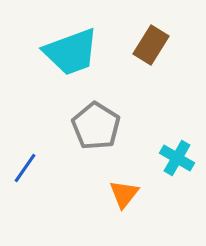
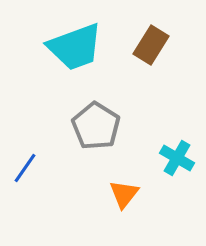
cyan trapezoid: moved 4 px right, 5 px up
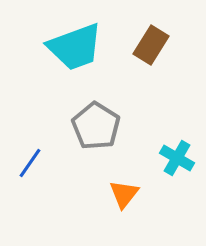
blue line: moved 5 px right, 5 px up
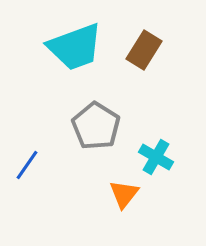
brown rectangle: moved 7 px left, 5 px down
cyan cross: moved 21 px left, 1 px up
blue line: moved 3 px left, 2 px down
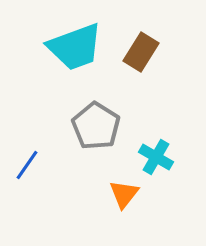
brown rectangle: moved 3 px left, 2 px down
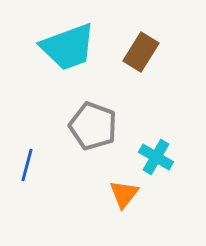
cyan trapezoid: moved 7 px left
gray pentagon: moved 3 px left; rotated 12 degrees counterclockwise
blue line: rotated 20 degrees counterclockwise
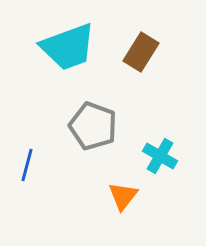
cyan cross: moved 4 px right, 1 px up
orange triangle: moved 1 px left, 2 px down
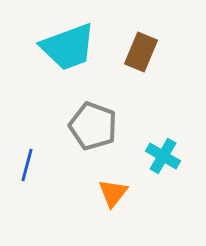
brown rectangle: rotated 9 degrees counterclockwise
cyan cross: moved 3 px right
orange triangle: moved 10 px left, 3 px up
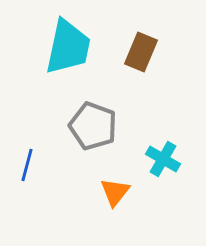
cyan trapezoid: rotated 58 degrees counterclockwise
cyan cross: moved 3 px down
orange triangle: moved 2 px right, 1 px up
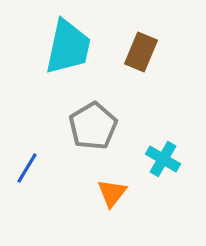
gray pentagon: rotated 21 degrees clockwise
blue line: moved 3 px down; rotated 16 degrees clockwise
orange triangle: moved 3 px left, 1 px down
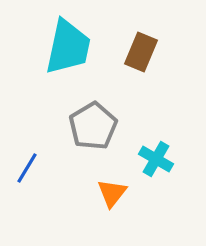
cyan cross: moved 7 px left
